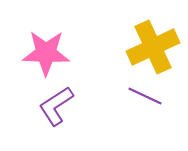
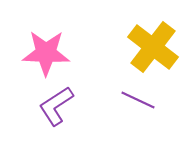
yellow cross: rotated 27 degrees counterclockwise
purple line: moved 7 px left, 4 px down
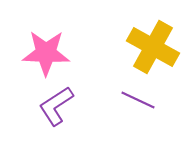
yellow cross: rotated 9 degrees counterclockwise
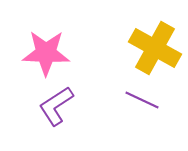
yellow cross: moved 2 px right, 1 px down
purple line: moved 4 px right
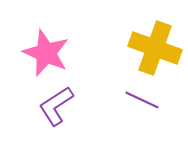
yellow cross: rotated 9 degrees counterclockwise
pink star: rotated 21 degrees clockwise
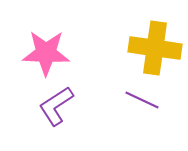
yellow cross: rotated 12 degrees counterclockwise
pink star: rotated 21 degrees counterclockwise
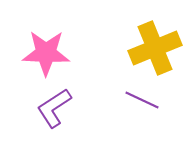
yellow cross: rotated 30 degrees counterclockwise
purple L-shape: moved 2 px left, 2 px down
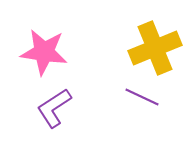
pink star: moved 2 px left, 1 px up; rotated 6 degrees clockwise
purple line: moved 3 px up
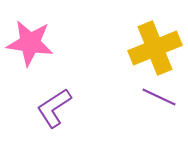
pink star: moved 14 px left, 9 px up
purple line: moved 17 px right
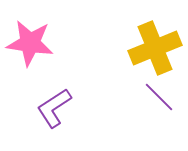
purple line: rotated 20 degrees clockwise
